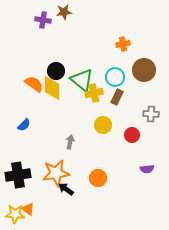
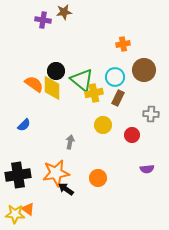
brown rectangle: moved 1 px right, 1 px down
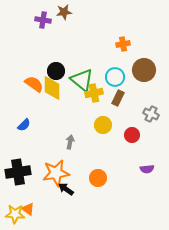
gray cross: rotated 21 degrees clockwise
black cross: moved 3 px up
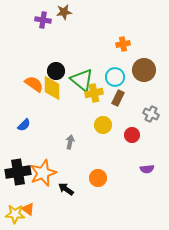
orange star: moved 13 px left; rotated 12 degrees counterclockwise
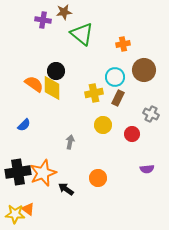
green triangle: moved 46 px up
red circle: moved 1 px up
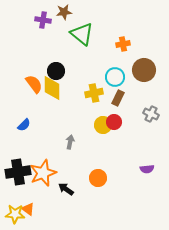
orange semicircle: rotated 18 degrees clockwise
red circle: moved 18 px left, 12 px up
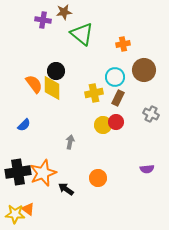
red circle: moved 2 px right
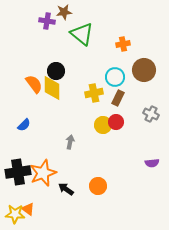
purple cross: moved 4 px right, 1 px down
purple semicircle: moved 5 px right, 6 px up
orange circle: moved 8 px down
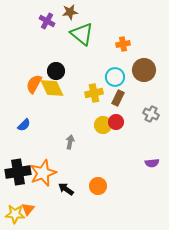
brown star: moved 6 px right
purple cross: rotated 21 degrees clockwise
orange semicircle: rotated 114 degrees counterclockwise
yellow diamond: rotated 25 degrees counterclockwise
orange triangle: rotated 32 degrees clockwise
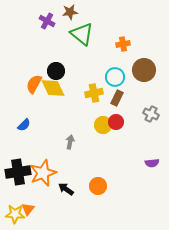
yellow diamond: moved 1 px right
brown rectangle: moved 1 px left
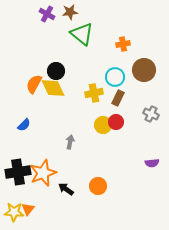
purple cross: moved 7 px up
brown rectangle: moved 1 px right
yellow star: moved 1 px left, 2 px up
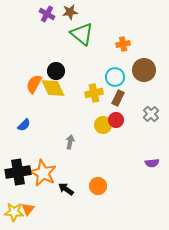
gray cross: rotated 21 degrees clockwise
red circle: moved 2 px up
orange star: rotated 24 degrees counterclockwise
